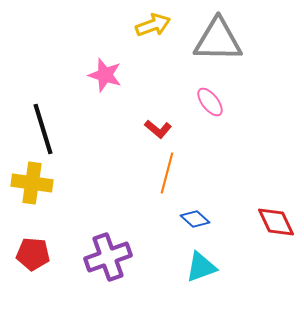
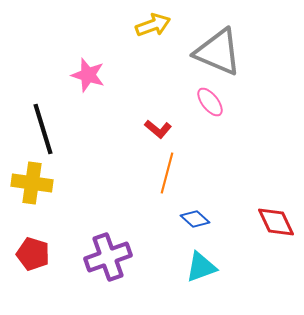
gray triangle: moved 12 px down; rotated 22 degrees clockwise
pink star: moved 17 px left
red pentagon: rotated 12 degrees clockwise
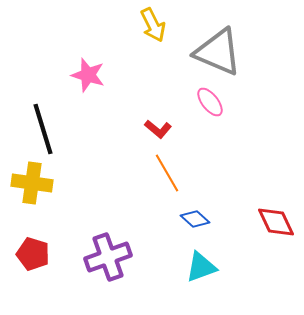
yellow arrow: rotated 84 degrees clockwise
orange line: rotated 45 degrees counterclockwise
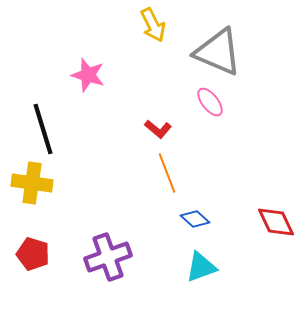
orange line: rotated 9 degrees clockwise
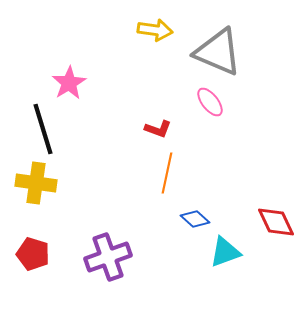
yellow arrow: moved 2 px right, 5 px down; rotated 56 degrees counterclockwise
pink star: moved 19 px left, 8 px down; rotated 24 degrees clockwise
red L-shape: rotated 20 degrees counterclockwise
orange line: rotated 33 degrees clockwise
yellow cross: moved 4 px right
cyan triangle: moved 24 px right, 15 px up
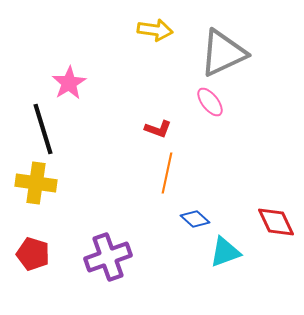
gray triangle: moved 5 px right, 1 px down; rotated 48 degrees counterclockwise
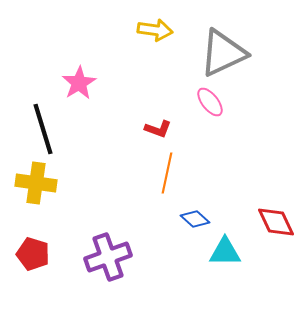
pink star: moved 10 px right
cyan triangle: rotated 20 degrees clockwise
